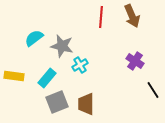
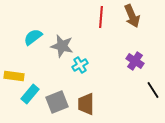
cyan semicircle: moved 1 px left, 1 px up
cyan rectangle: moved 17 px left, 16 px down
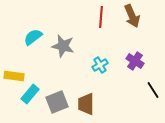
gray star: moved 1 px right
cyan cross: moved 20 px right
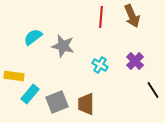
purple cross: rotated 12 degrees clockwise
cyan cross: rotated 28 degrees counterclockwise
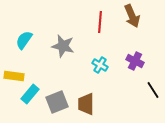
red line: moved 1 px left, 5 px down
cyan semicircle: moved 9 px left, 3 px down; rotated 18 degrees counterclockwise
purple cross: rotated 18 degrees counterclockwise
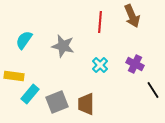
purple cross: moved 3 px down
cyan cross: rotated 14 degrees clockwise
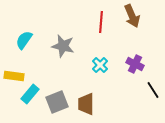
red line: moved 1 px right
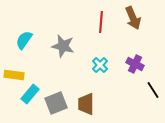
brown arrow: moved 1 px right, 2 px down
yellow rectangle: moved 1 px up
gray square: moved 1 px left, 1 px down
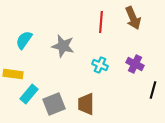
cyan cross: rotated 21 degrees counterclockwise
yellow rectangle: moved 1 px left, 1 px up
black line: rotated 48 degrees clockwise
cyan rectangle: moved 1 px left
gray square: moved 2 px left, 1 px down
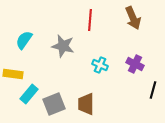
red line: moved 11 px left, 2 px up
